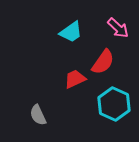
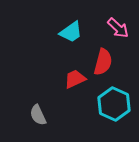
red semicircle: rotated 20 degrees counterclockwise
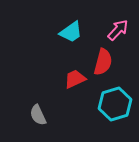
pink arrow: moved 2 px down; rotated 90 degrees counterclockwise
cyan hexagon: moved 1 px right; rotated 20 degrees clockwise
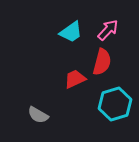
pink arrow: moved 10 px left
red semicircle: moved 1 px left
gray semicircle: rotated 35 degrees counterclockwise
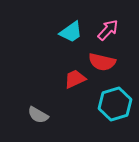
red semicircle: rotated 88 degrees clockwise
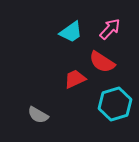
pink arrow: moved 2 px right, 1 px up
red semicircle: rotated 20 degrees clockwise
